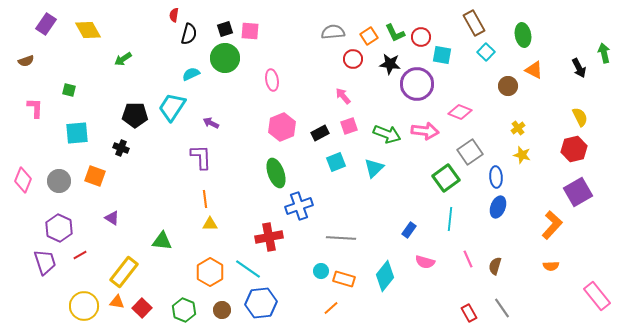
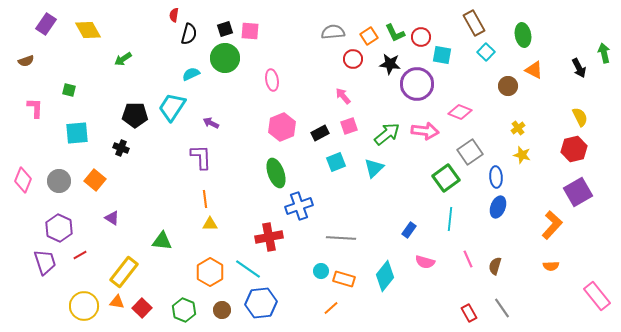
green arrow at (387, 134): rotated 60 degrees counterclockwise
orange square at (95, 176): moved 4 px down; rotated 20 degrees clockwise
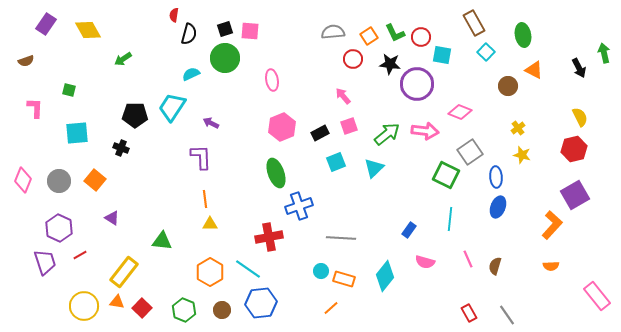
green square at (446, 178): moved 3 px up; rotated 28 degrees counterclockwise
purple square at (578, 192): moved 3 px left, 3 px down
gray line at (502, 308): moved 5 px right, 7 px down
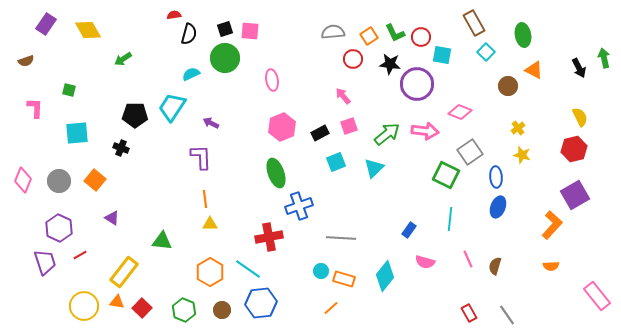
red semicircle at (174, 15): rotated 72 degrees clockwise
green arrow at (604, 53): moved 5 px down
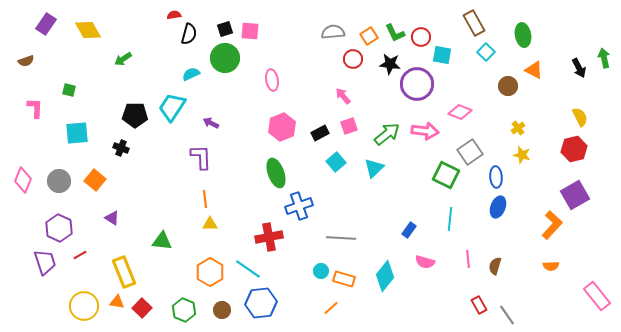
cyan square at (336, 162): rotated 18 degrees counterclockwise
pink line at (468, 259): rotated 18 degrees clockwise
yellow rectangle at (124, 272): rotated 60 degrees counterclockwise
red rectangle at (469, 313): moved 10 px right, 8 px up
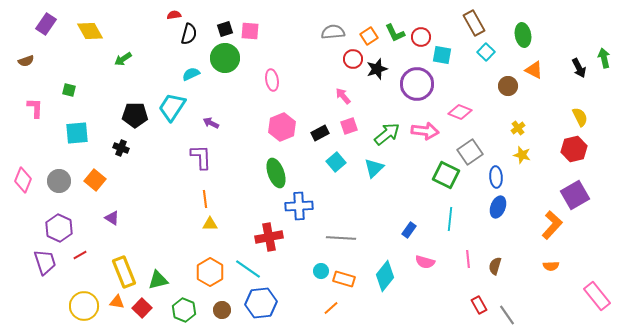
yellow diamond at (88, 30): moved 2 px right, 1 px down
black star at (390, 64): moved 13 px left, 5 px down; rotated 25 degrees counterclockwise
blue cross at (299, 206): rotated 16 degrees clockwise
green triangle at (162, 241): moved 4 px left, 39 px down; rotated 20 degrees counterclockwise
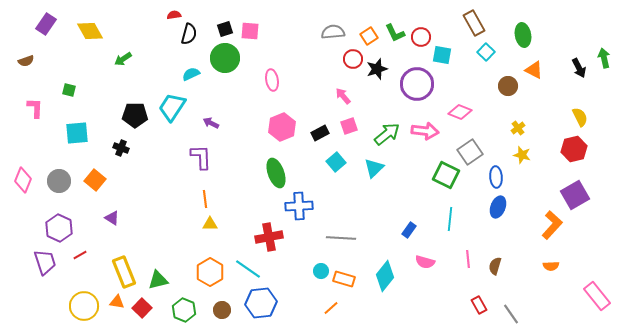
gray line at (507, 315): moved 4 px right, 1 px up
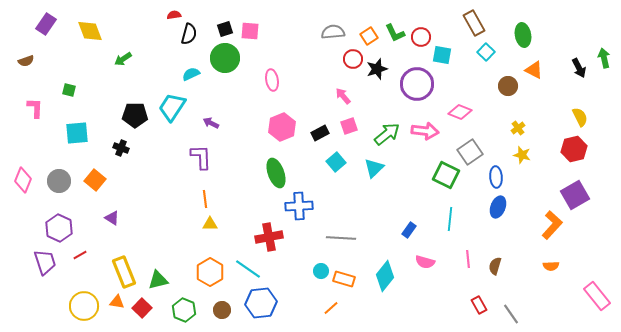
yellow diamond at (90, 31): rotated 8 degrees clockwise
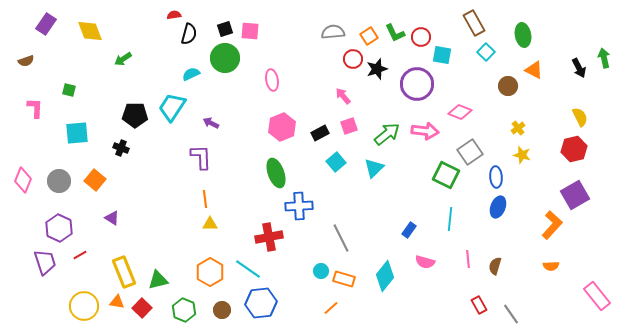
gray line at (341, 238): rotated 60 degrees clockwise
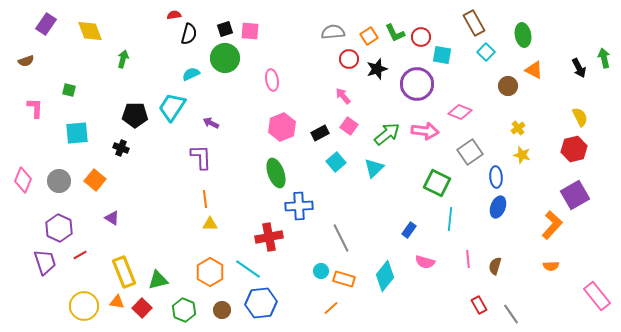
green arrow at (123, 59): rotated 138 degrees clockwise
red circle at (353, 59): moved 4 px left
pink square at (349, 126): rotated 36 degrees counterclockwise
green square at (446, 175): moved 9 px left, 8 px down
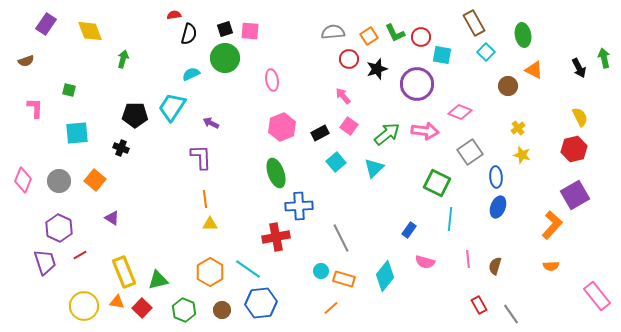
red cross at (269, 237): moved 7 px right
